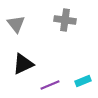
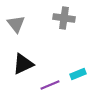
gray cross: moved 1 px left, 2 px up
cyan rectangle: moved 5 px left, 7 px up
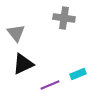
gray triangle: moved 9 px down
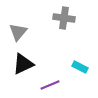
gray triangle: moved 2 px right, 1 px up; rotated 18 degrees clockwise
cyan rectangle: moved 2 px right, 7 px up; rotated 49 degrees clockwise
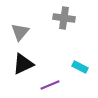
gray triangle: moved 2 px right
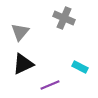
gray cross: rotated 15 degrees clockwise
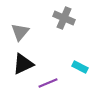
purple line: moved 2 px left, 2 px up
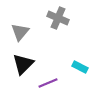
gray cross: moved 6 px left
black triangle: rotated 20 degrees counterclockwise
